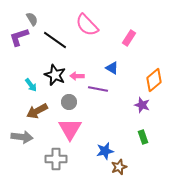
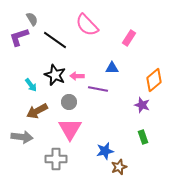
blue triangle: rotated 32 degrees counterclockwise
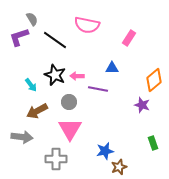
pink semicircle: rotated 35 degrees counterclockwise
green rectangle: moved 10 px right, 6 px down
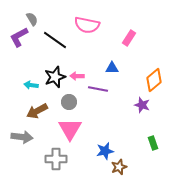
purple L-shape: rotated 10 degrees counterclockwise
black star: moved 2 px down; rotated 30 degrees clockwise
cyan arrow: rotated 136 degrees clockwise
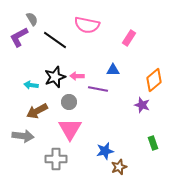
blue triangle: moved 1 px right, 2 px down
gray arrow: moved 1 px right, 1 px up
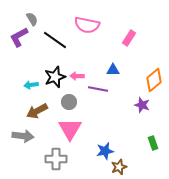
cyan arrow: rotated 16 degrees counterclockwise
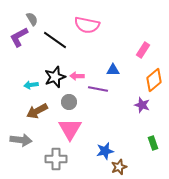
pink rectangle: moved 14 px right, 12 px down
gray arrow: moved 2 px left, 4 px down
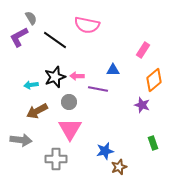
gray semicircle: moved 1 px left, 1 px up
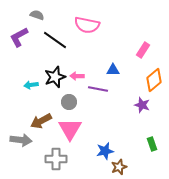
gray semicircle: moved 6 px right, 3 px up; rotated 40 degrees counterclockwise
brown arrow: moved 4 px right, 10 px down
green rectangle: moved 1 px left, 1 px down
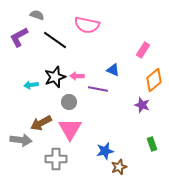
blue triangle: rotated 24 degrees clockwise
brown arrow: moved 2 px down
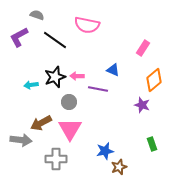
pink rectangle: moved 2 px up
